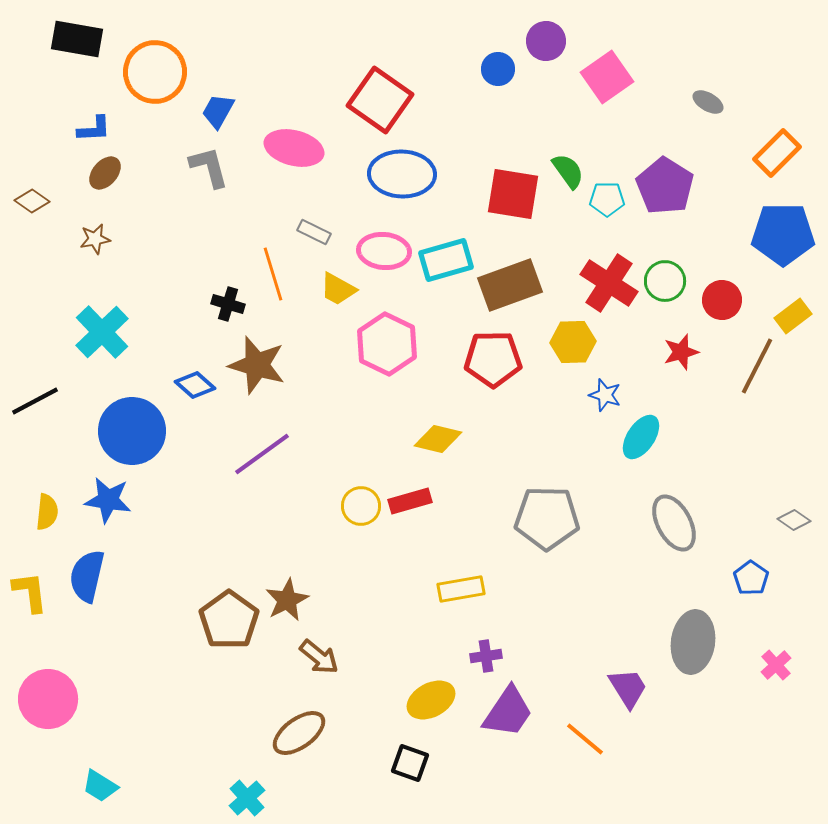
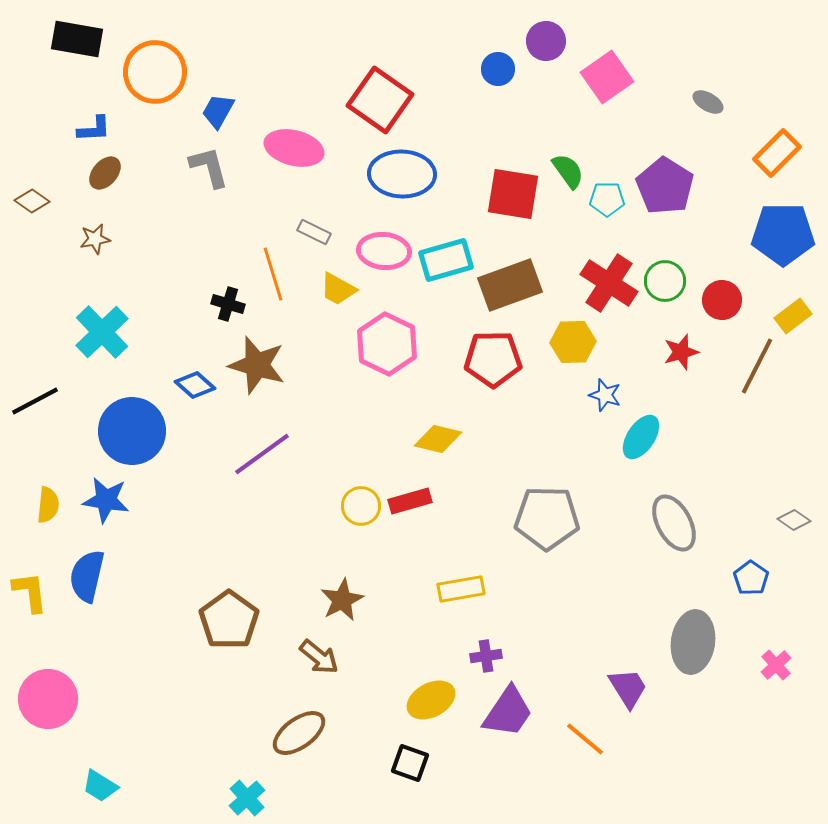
blue star at (108, 500): moved 2 px left
yellow semicircle at (47, 512): moved 1 px right, 7 px up
brown star at (287, 600): moved 55 px right
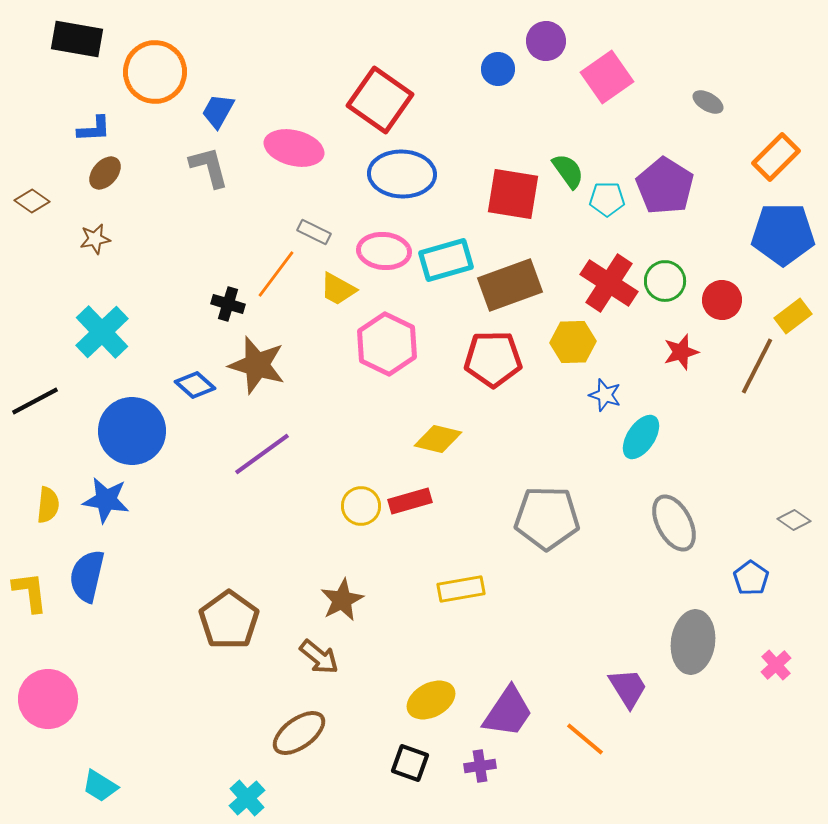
orange rectangle at (777, 153): moved 1 px left, 4 px down
orange line at (273, 274): moved 3 px right; rotated 54 degrees clockwise
purple cross at (486, 656): moved 6 px left, 110 px down
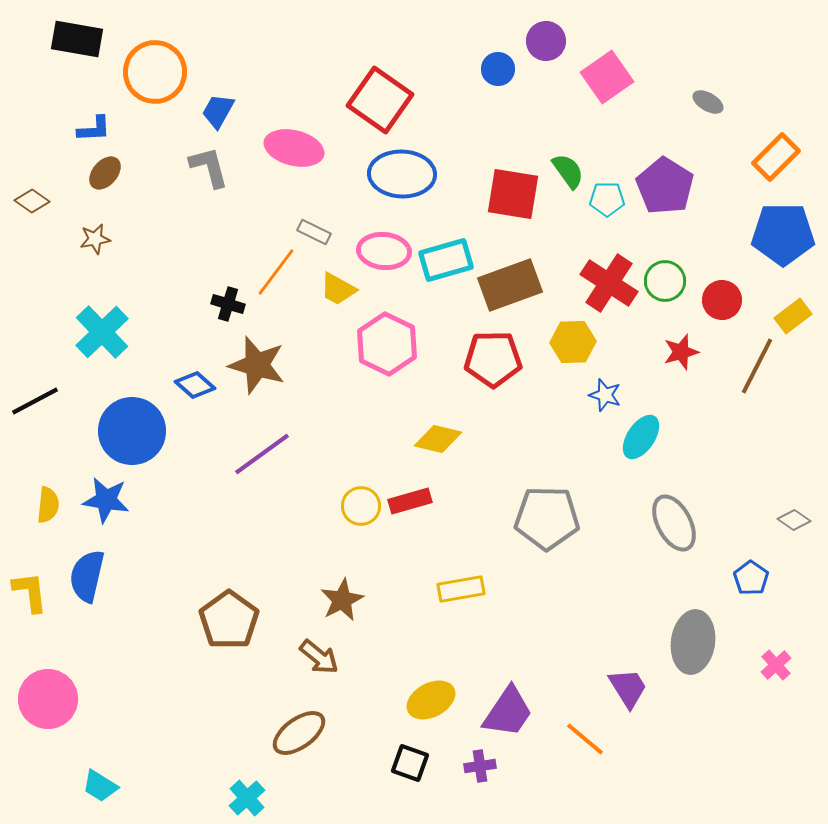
orange line at (276, 274): moved 2 px up
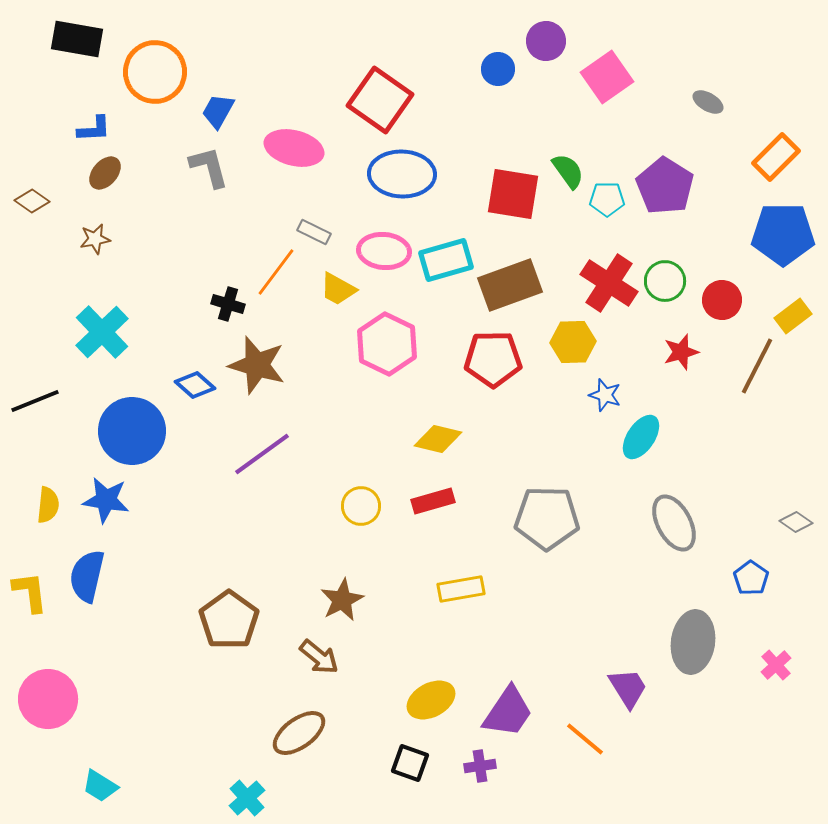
black line at (35, 401): rotated 6 degrees clockwise
red rectangle at (410, 501): moved 23 px right
gray diamond at (794, 520): moved 2 px right, 2 px down
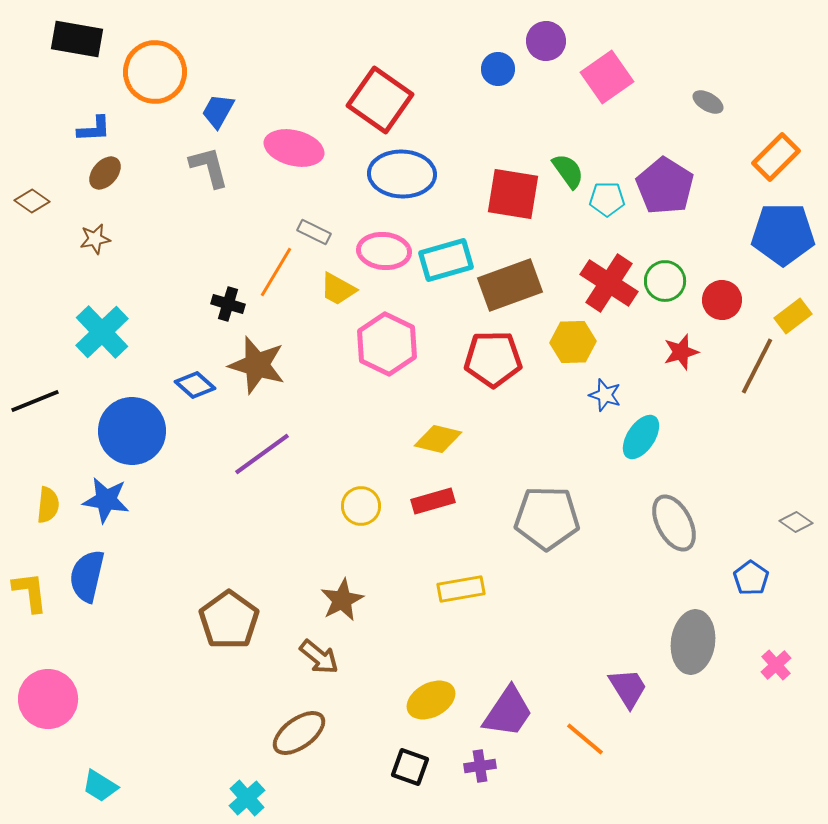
orange line at (276, 272): rotated 6 degrees counterclockwise
black square at (410, 763): moved 4 px down
